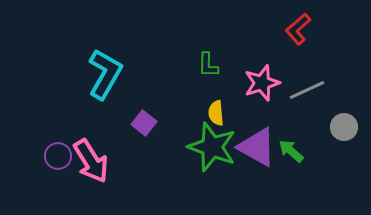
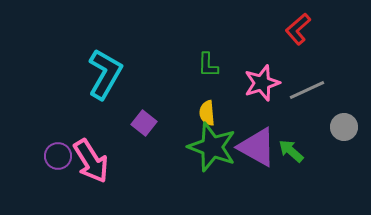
yellow semicircle: moved 9 px left
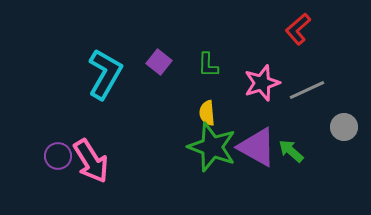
purple square: moved 15 px right, 61 px up
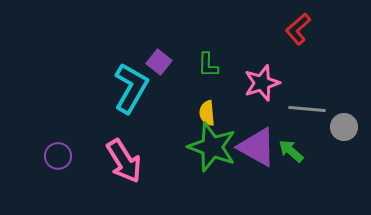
cyan L-shape: moved 26 px right, 14 px down
gray line: moved 19 px down; rotated 30 degrees clockwise
pink arrow: moved 33 px right
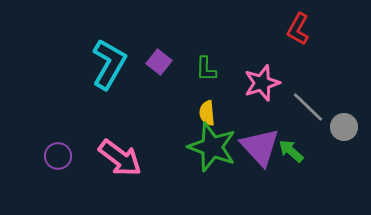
red L-shape: rotated 20 degrees counterclockwise
green L-shape: moved 2 px left, 4 px down
cyan L-shape: moved 22 px left, 24 px up
gray line: moved 1 px right, 2 px up; rotated 39 degrees clockwise
purple triangle: moved 3 px right; rotated 18 degrees clockwise
pink arrow: moved 4 px left, 3 px up; rotated 21 degrees counterclockwise
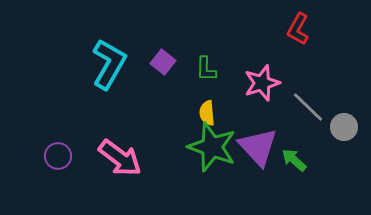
purple square: moved 4 px right
purple triangle: moved 2 px left
green arrow: moved 3 px right, 9 px down
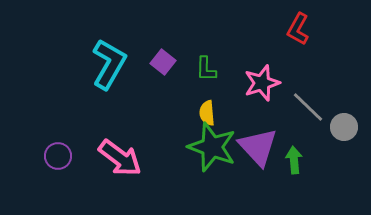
green arrow: rotated 44 degrees clockwise
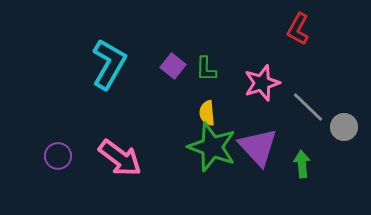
purple square: moved 10 px right, 4 px down
green arrow: moved 8 px right, 4 px down
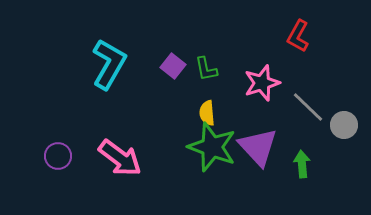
red L-shape: moved 7 px down
green L-shape: rotated 12 degrees counterclockwise
gray circle: moved 2 px up
